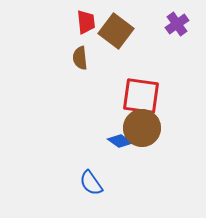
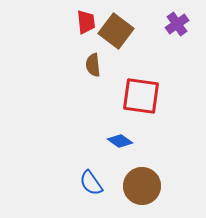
brown semicircle: moved 13 px right, 7 px down
brown circle: moved 58 px down
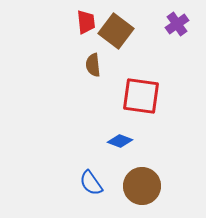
blue diamond: rotated 15 degrees counterclockwise
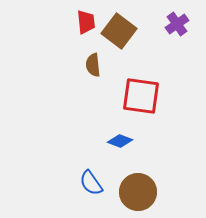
brown square: moved 3 px right
brown circle: moved 4 px left, 6 px down
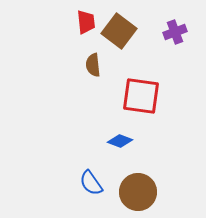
purple cross: moved 2 px left, 8 px down; rotated 15 degrees clockwise
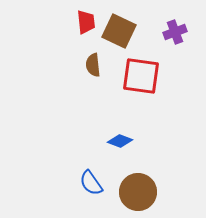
brown square: rotated 12 degrees counterclockwise
red square: moved 20 px up
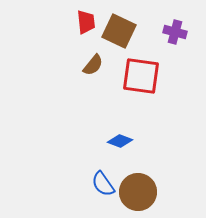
purple cross: rotated 35 degrees clockwise
brown semicircle: rotated 135 degrees counterclockwise
blue semicircle: moved 12 px right, 1 px down
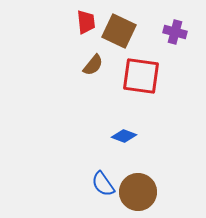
blue diamond: moved 4 px right, 5 px up
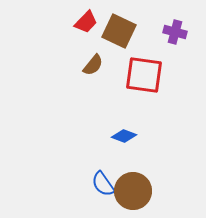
red trapezoid: rotated 50 degrees clockwise
red square: moved 3 px right, 1 px up
brown circle: moved 5 px left, 1 px up
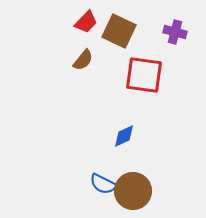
brown semicircle: moved 10 px left, 5 px up
blue diamond: rotated 45 degrees counterclockwise
blue semicircle: rotated 28 degrees counterclockwise
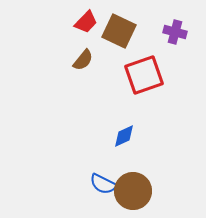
red square: rotated 27 degrees counterclockwise
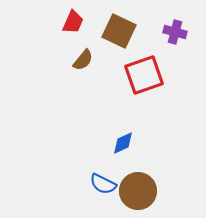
red trapezoid: moved 13 px left; rotated 20 degrees counterclockwise
blue diamond: moved 1 px left, 7 px down
brown circle: moved 5 px right
